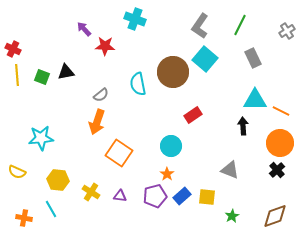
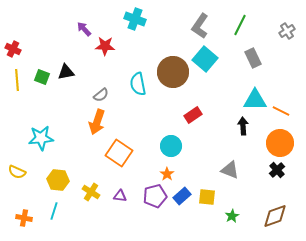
yellow line: moved 5 px down
cyan line: moved 3 px right, 2 px down; rotated 48 degrees clockwise
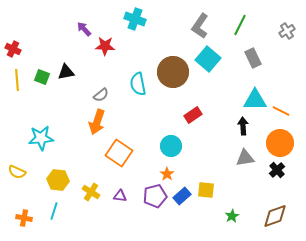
cyan square: moved 3 px right
gray triangle: moved 15 px right, 12 px up; rotated 30 degrees counterclockwise
yellow square: moved 1 px left, 7 px up
